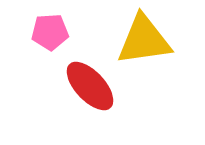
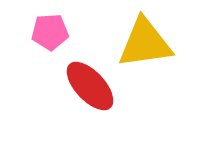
yellow triangle: moved 1 px right, 3 px down
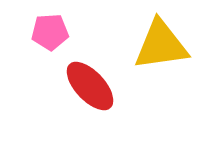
yellow triangle: moved 16 px right, 2 px down
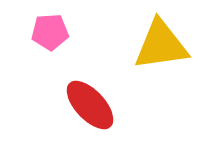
red ellipse: moved 19 px down
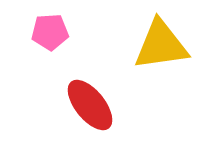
red ellipse: rotated 4 degrees clockwise
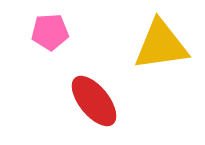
red ellipse: moved 4 px right, 4 px up
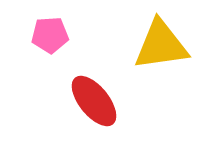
pink pentagon: moved 3 px down
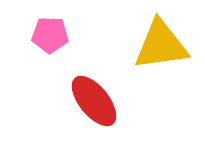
pink pentagon: rotated 6 degrees clockwise
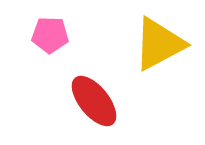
yellow triangle: moved 2 px left, 1 px up; rotated 20 degrees counterclockwise
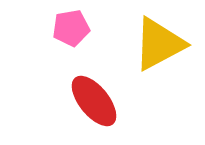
pink pentagon: moved 21 px right, 7 px up; rotated 12 degrees counterclockwise
